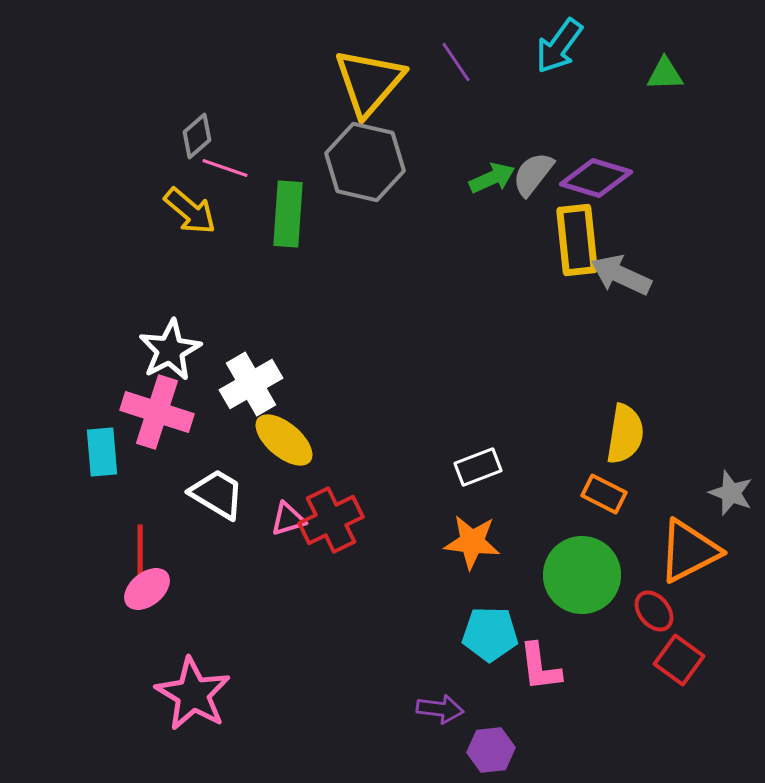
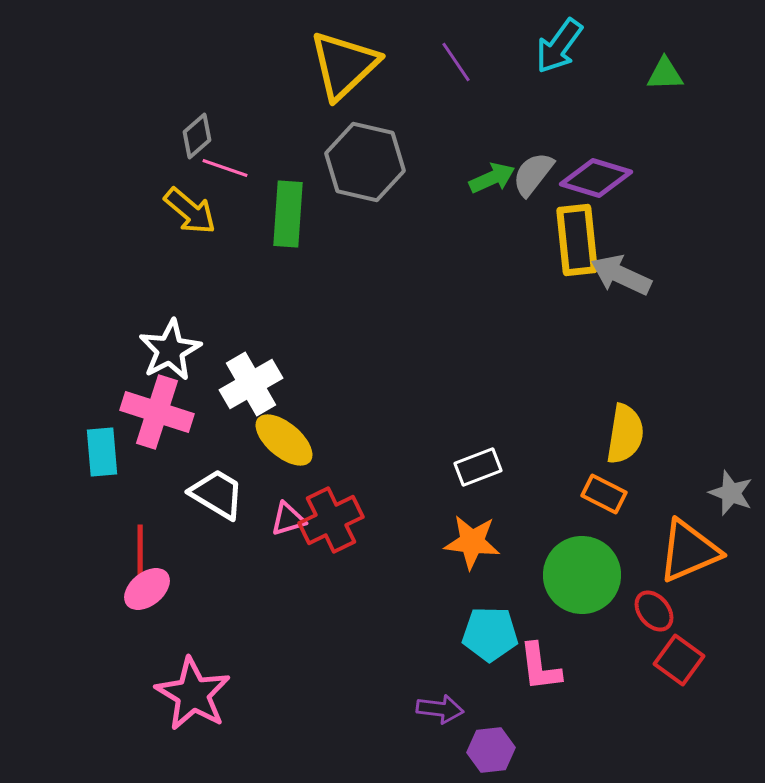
yellow triangle: moved 25 px left, 17 px up; rotated 6 degrees clockwise
orange triangle: rotated 4 degrees clockwise
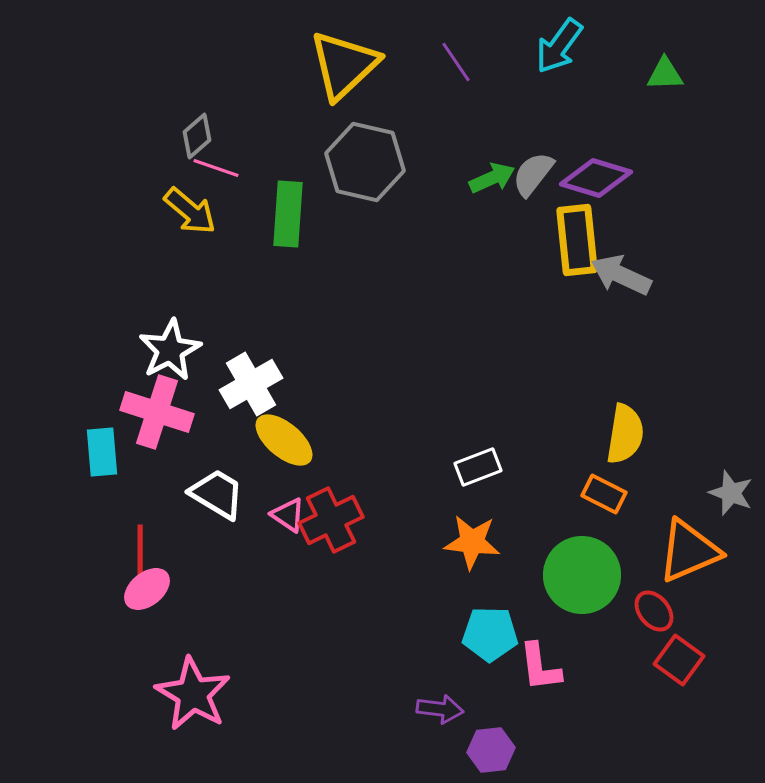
pink line: moved 9 px left
pink triangle: moved 4 px up; rotated 51 degrees clockwise
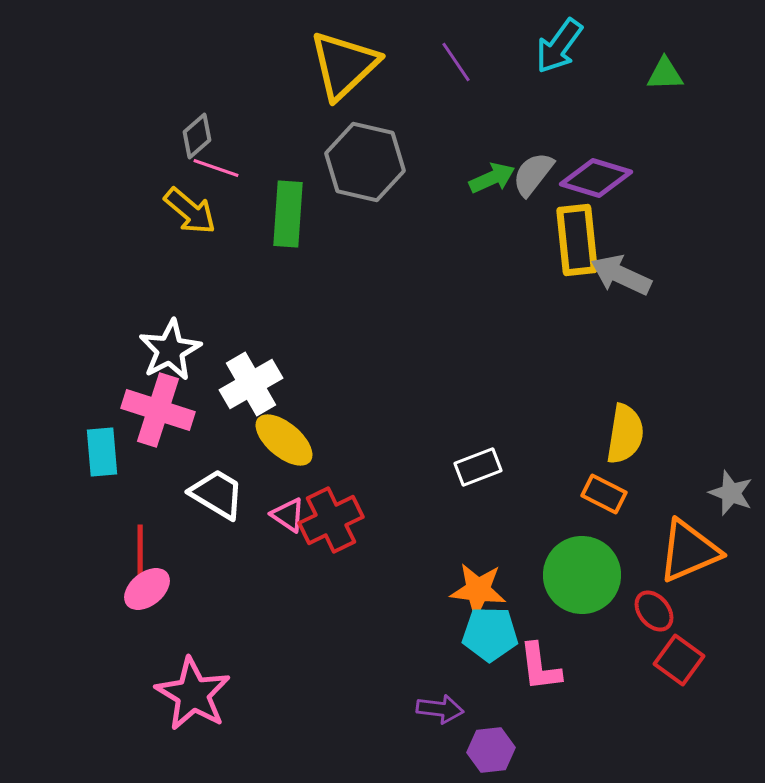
pink cross: moved 1 px right, 2 px up
orange star: moved 6 px right, 48 px down
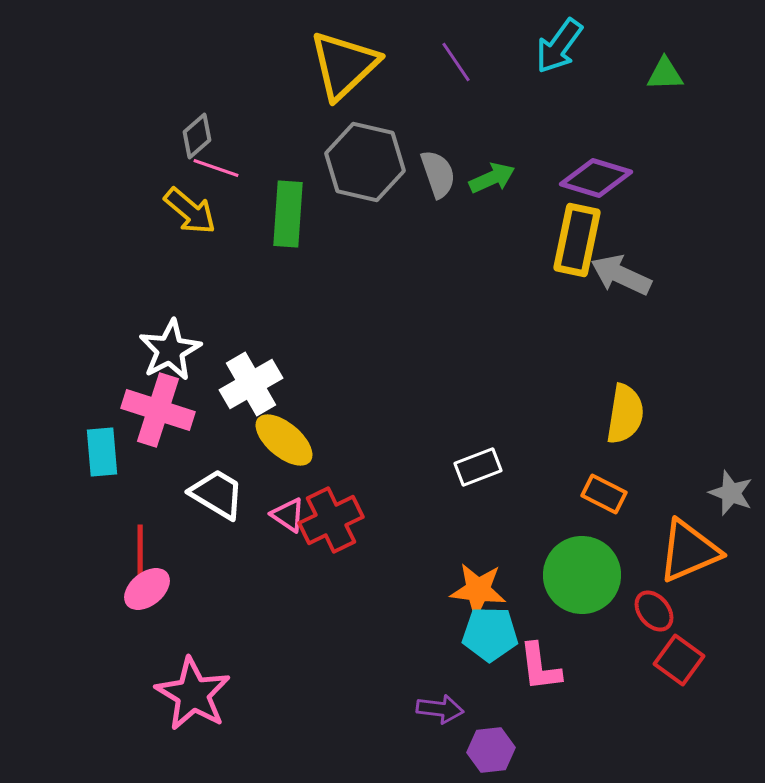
gray semicircle: moved 95 px left; rotated 123 degrees clockwise
yellow rectangle: rotated 18 degrees clockwise
yellow semicircle: moved 20 px up
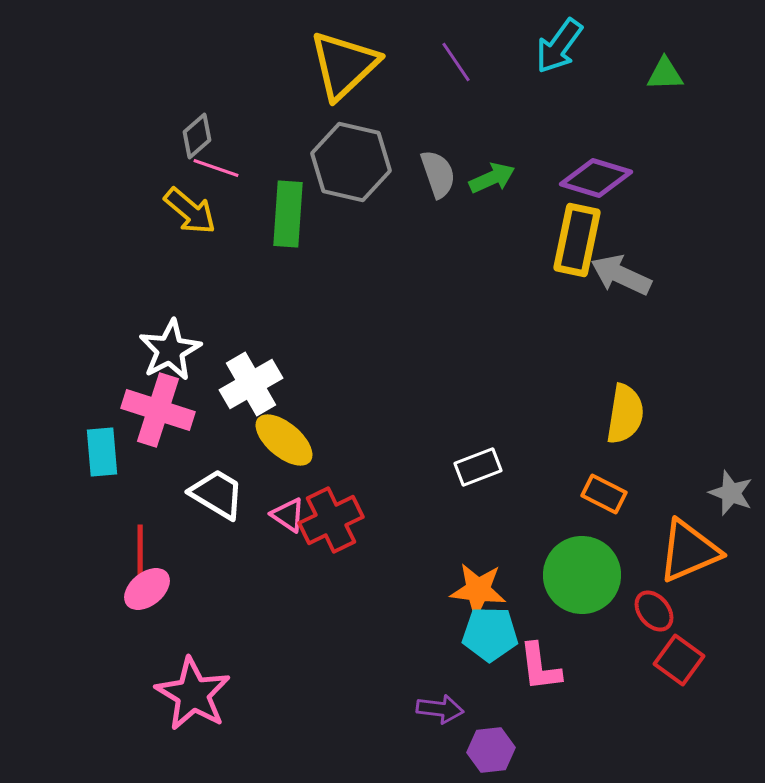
gray hexagon: moved 14 px left
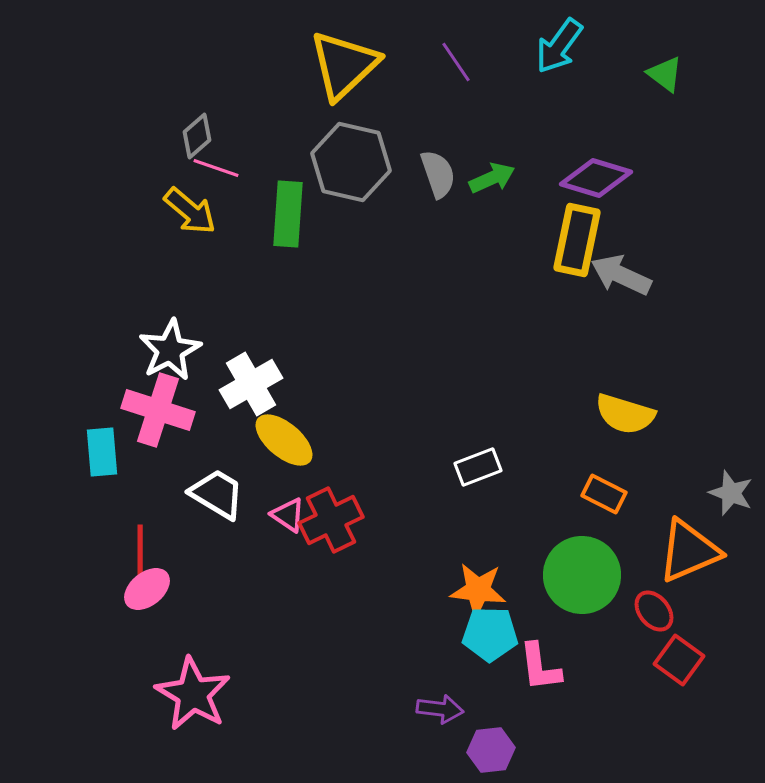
green triangle: rotated 39 degrees clockwise
yellow semicircle: rotated 98 degrees clockwise
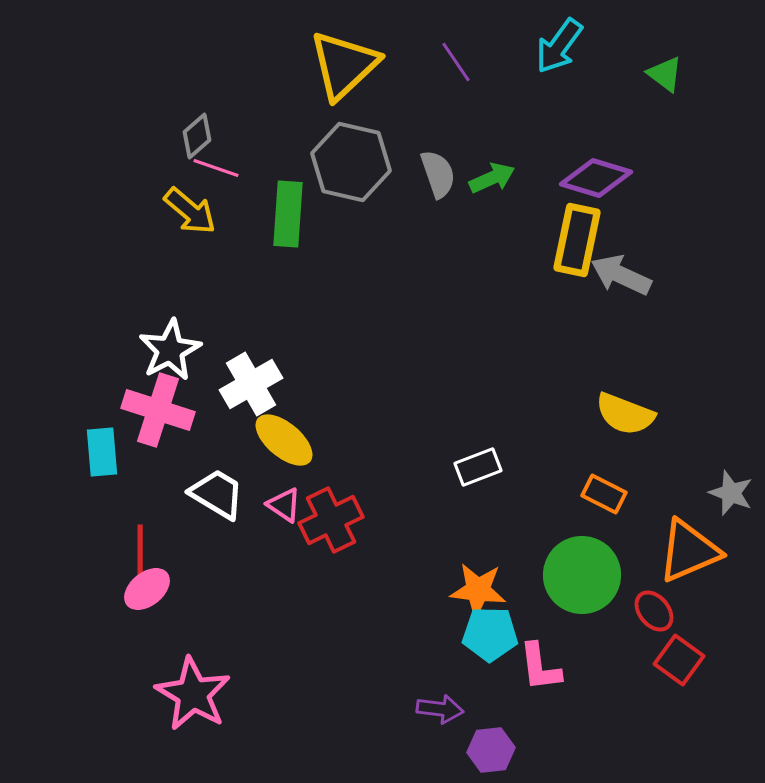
yellow semicircle: rotated 4 degrees clockwise
pink triangle: moved 4 px left, 10 px up
